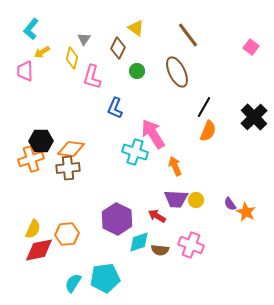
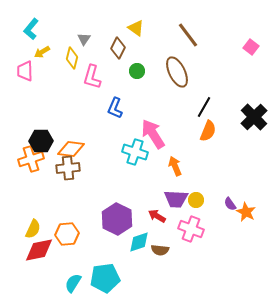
pink cross: moved 16 px up
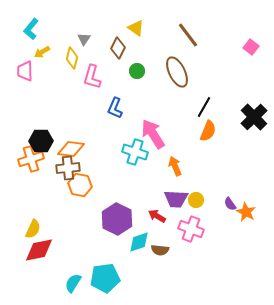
orange hexagon: moved 13 px right, 49 px up; rotated 15 degrees clockwise
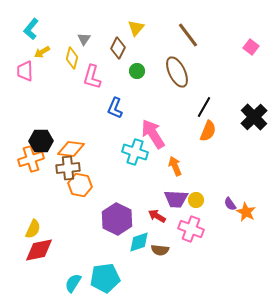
yellow triangle: rotated 36 degrees clockwise
